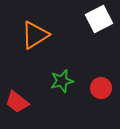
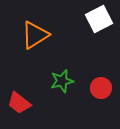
red trapezoid: moved 2 px right, 1 px down
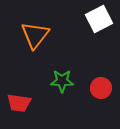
orange triangle: rotated 20 degrees counterclockwise
green star: rotated 15 degrees clockwise
red trapezoid: rotated 30 degrees counterclockwise
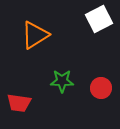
orange triangle: rotated 20 degrees clockwise
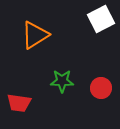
white square: moved 2 px right
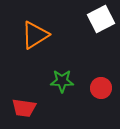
red trapezoid: moved 5 px right, 5 px down
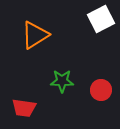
red circle: moved 2 px down
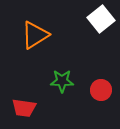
white square: rotated 12 degrees counterclockwise
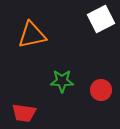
white square: rotated 12 degrees clockwise
orange triangle: moved 3 px left; rotated 20 degrees clockwise
red trapezoid: moved 5 px down
